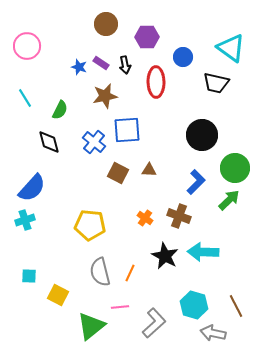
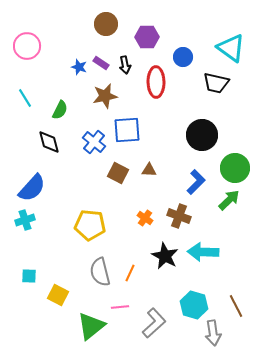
gray arrow: rotated 110 degrees counterclockwise
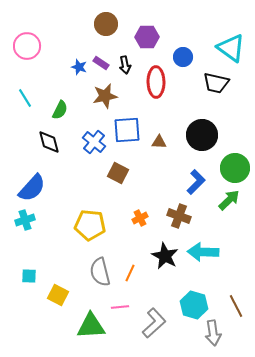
brown triangle: moved 10 px right, 28 px up
orange cross: moved 5 px left; rotated 28 degrees clockwise
green triangle: rotated 36 degrees clockwise
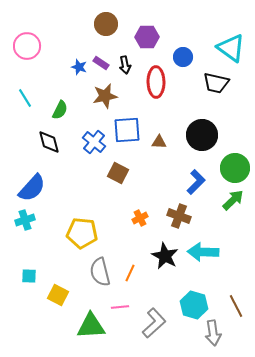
green arrow: moved 4 px right
yellow pentagon: moved 8 px left, 8 px down
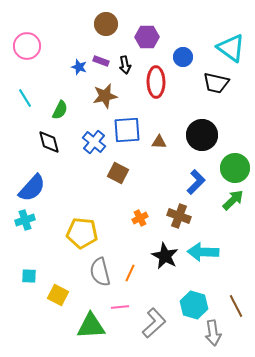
purple rectangle: moved 2 px up; rotated 14 degrees counterclockwise
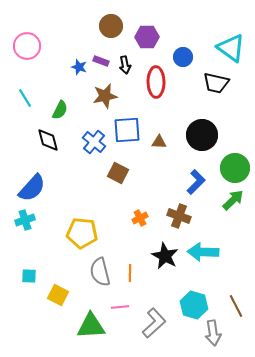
brown circle: moved 5 px right, 2 px down
black diamond: moved 1 px left, 2 px up
orange line: rotated 24 degrees counterclockwise
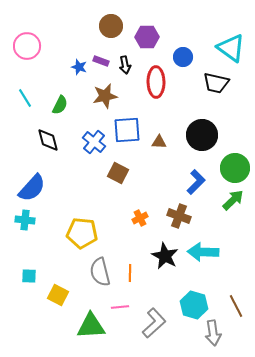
green semicircle: moved 5 px up
cyan cross: rotated 24 degrees clockwise
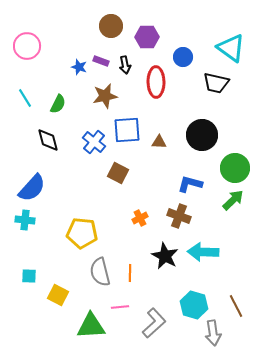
green semicircle: moved 2 px left, 1 px up
blue L-shape: moved 6 px left, 2 px down; rotated 120 degrees counterclockwise
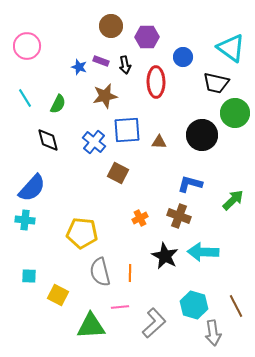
green circle: moved 55 px up
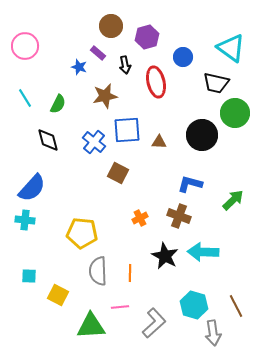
purple hexagon: rotated 15 degrees counterclockwise
pink circle: moved 2 px left
purple rectangle: moved 3 px left, 8 px up; rotated 21 degrees clockwise
red ellipse: rotated 12 degrees counterclockwise
gray semicircle: moved 2 px left, 1 px up; rotated 12 degrees clockwise
